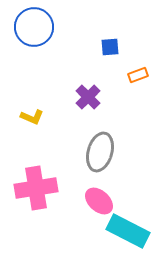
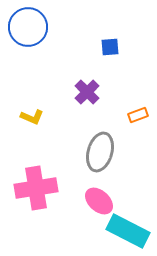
blue circle: moved 6 px left
orange rectangle: moved 40 px down
purple cross: moved 1 px left, 5 px up
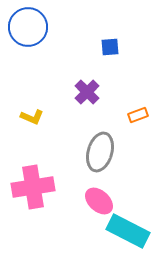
pink cross: moved 3 px left, 1 px up
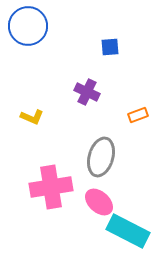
blue circle: moved 1 px up
purple cross: rotated 20 degrees counterclockwise
gray ellipse: moved 1 px right, 5 px down
pink cross: moved 18 px right
pink ellipse: moved 1 px down
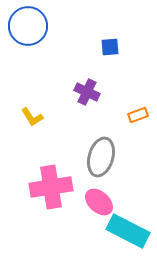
yellow L-shape: rotated 35 degrees clockwise
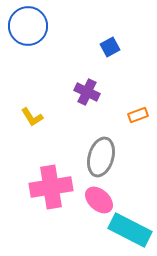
blue square: rotated 24 degrees counterclockwise
pink ellipse: moved 2 px up
cyan rectangle: moved 2 px right, 1 px up
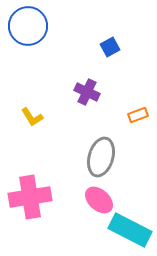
pink cross: moved 21 px left, 10 px down
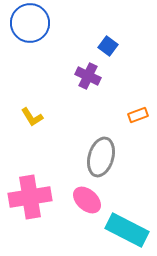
blue circle: moved 2 px right, 3 px up
blue square: moved 2 px left, 1 px up; rotated 24 degrees counterclockwise
purple cross: moved 1 px right, 16 px up
pink ellipse: moved 12 px left
cyan rectangle: moved 3 px left
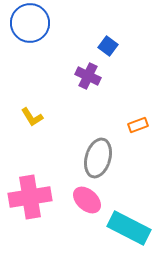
orange rectangle: moved 10 px down
gray ellipse: moved 3 px left, 1 px down
cyan rectangle: moved 2 px right, 2 px up
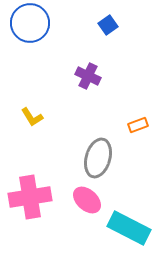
blue square: moved 21 px up; rotated 18 degrees clockwise
